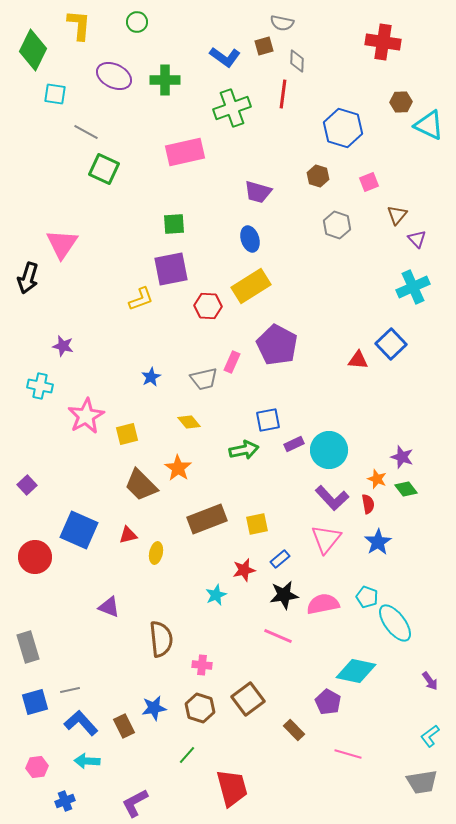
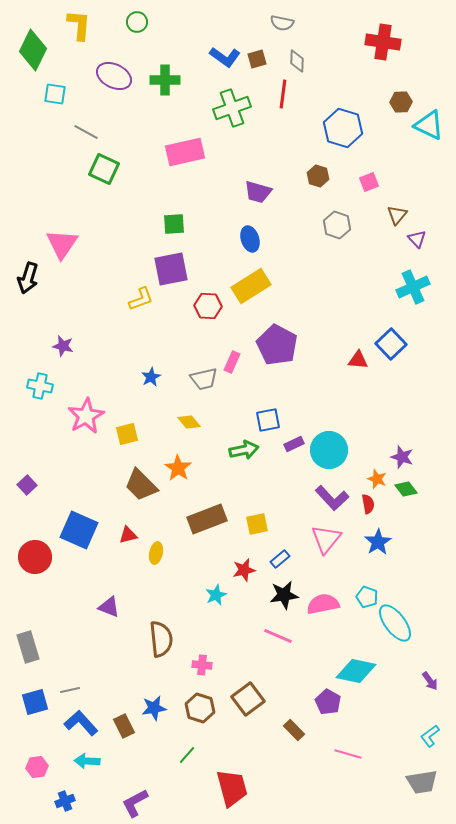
brown square at (264, 46): moved 7 px left, 13 px down
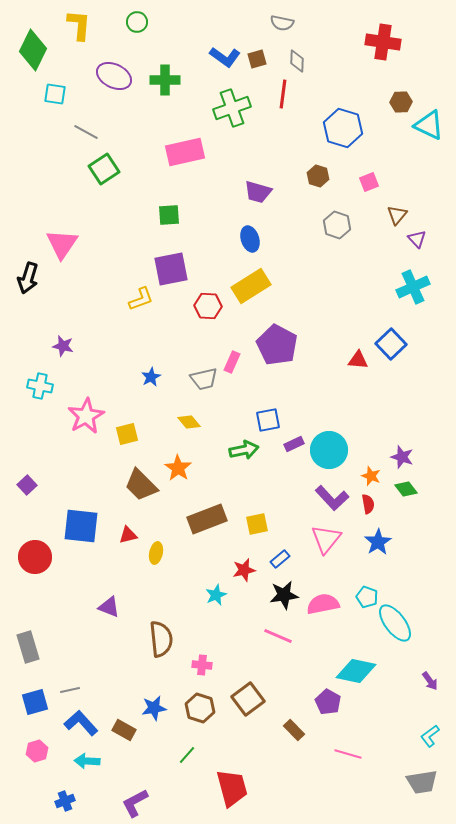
green square at (104, 169): rotated 32 degrees clockwise
green square at (174, 224): moved 5 px left, 9 px up
orange star at (377, 479): moved 6 px left, 3 px up
blue square at (79, 530): moved 2 px right, 4 px up; rotated 18 degrees counterclockwise
brown rectangle at (124, 726): moved 4 px down; rotated 35 degrees counterclockwise
pink hexagon at (37, 767): moved 16 px up; rotated 10 degrees counterclockwise
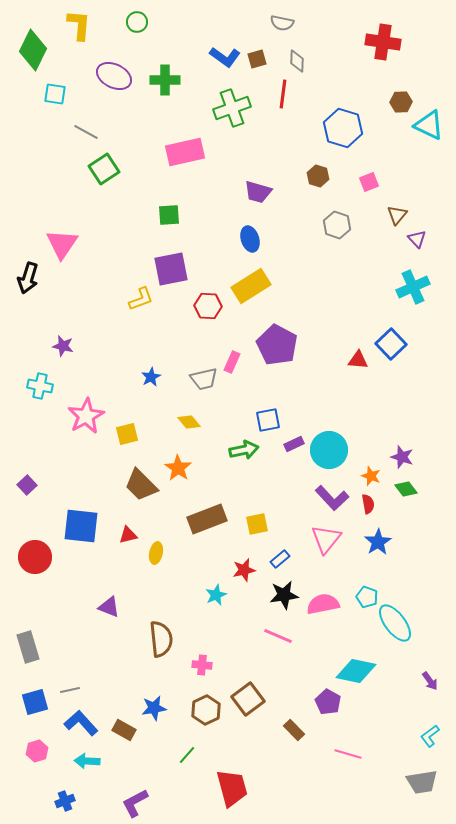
brown hexagon at (200, 708): moved 6 px right, 2 px down; rotated 16 degrees clockwise
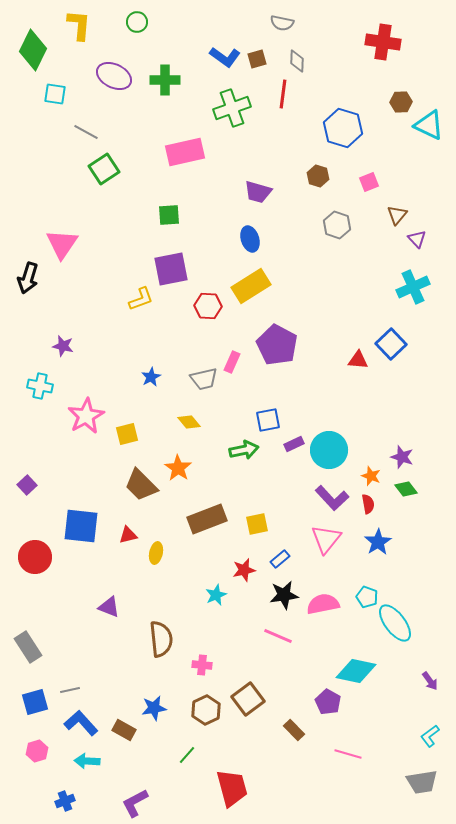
gray rectangle at (28, 647): rotated 16 degrees counterclockwise
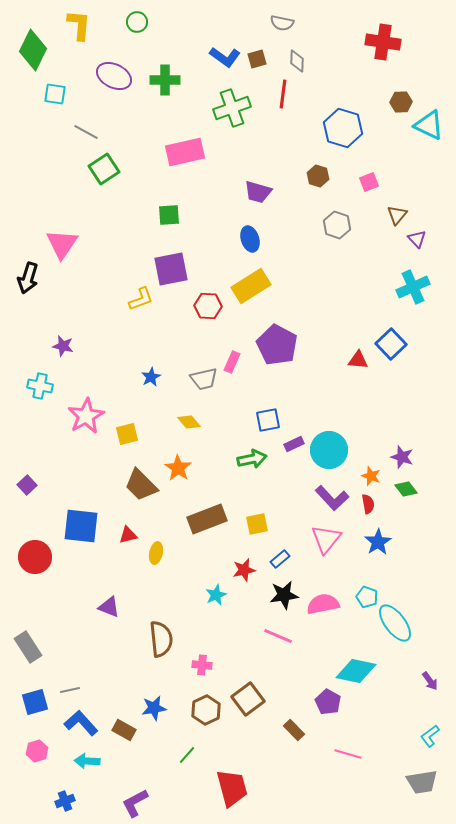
green arrow at (244, 450): moved 8 px right, 9 px down
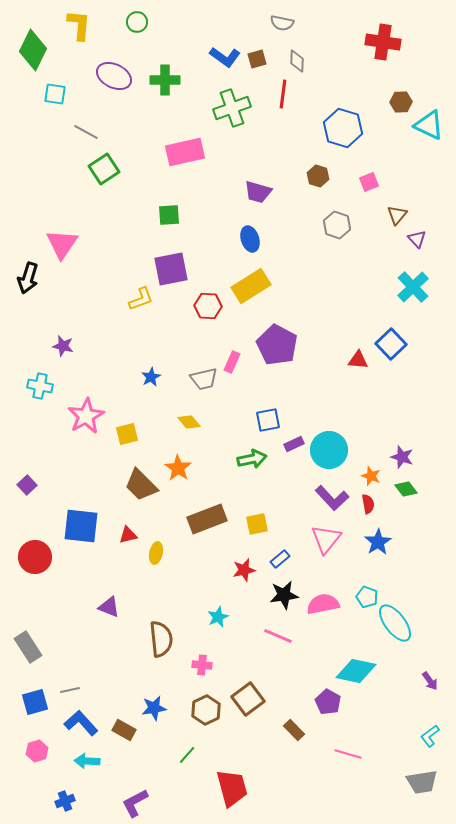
cyan cross at (413, 287): rotated 20 degrees counterclockwise
cyan star at (216, 595): moved 2 px right, 22 px down
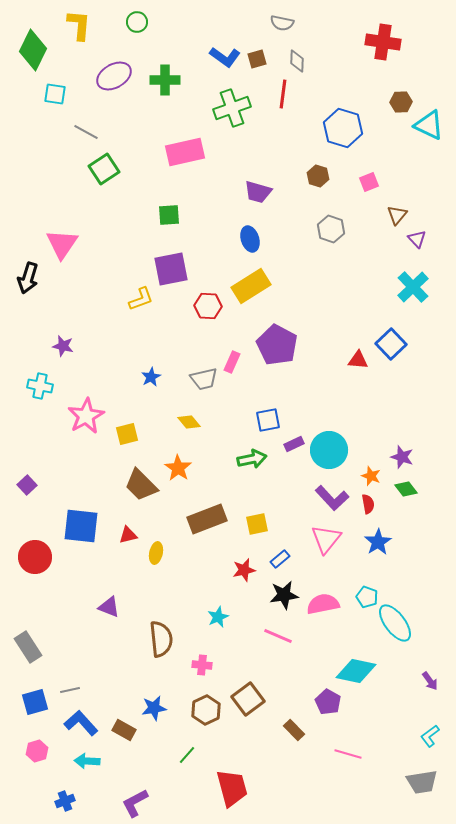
purple ellipse at (114, 76): rotated 56 degrees counterclockwise
gray hexagon at (337, 225): moved 6 px left, 4 px down
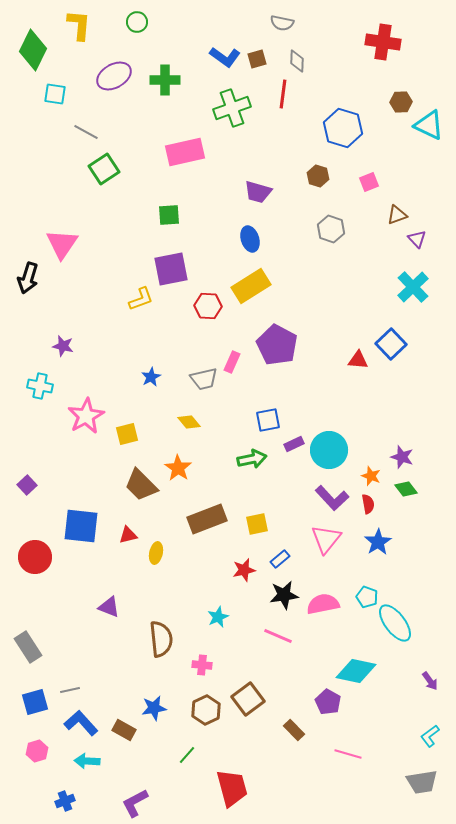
brown triangle at (397, 215): rotated 30 degrees clockwise
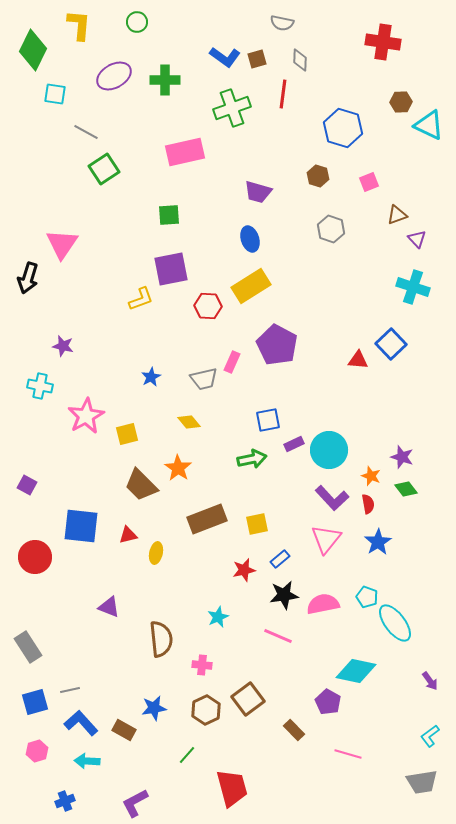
gray diamond at (297, 61): moved 3 px right, 1 px up
cyan cross at (413, 287): rotated 28 degrees counterclockwise
purple square at (27, 485): rotated 18 degrees counterclockwise
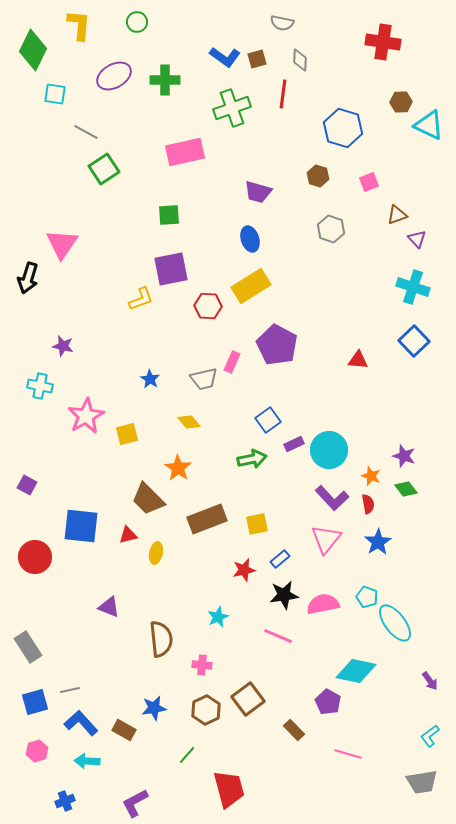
blue square at (391, 344): moved 23 px right, 3 px up
blue star at (151, 377): moved 1 px left, 2 px down; rotated 12 degrees counterclockwise
blue square at (268, 420): rotated 25 degrees counterclockwise
purple star at (402, 457): moved 2 px right, 1 px up
brown trapezoid at (141, 485): moved 7 px right, 14 px down
red trapezoid at (232, 788): moved 3 px left, 1 px down
